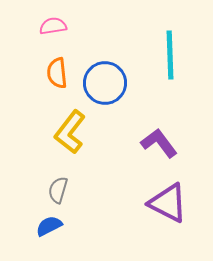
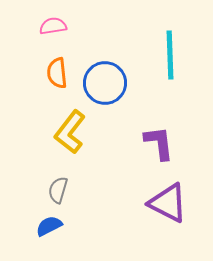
purple L-shape: rotated 30 degrees clockwise
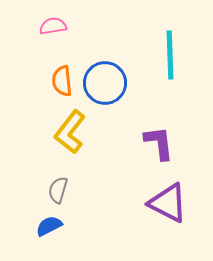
orange semicircle: moved 5 px right, 8 px down
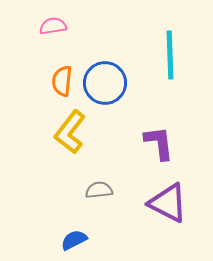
orange semicircle: rotated 12 degrees clockwise
gray semicircle: moved 41 px right; rotated 68 degrees clockwise
blue semicircle: moved 25 px right, 14 px down
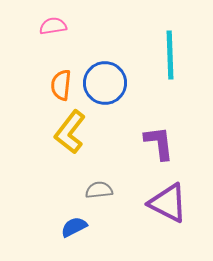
orange semicircle: moved 1 px left, 4 px down
blue semicircle: moved 13 px up
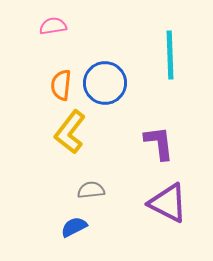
gray semicircle: moved 8 px left
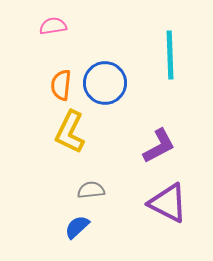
yellow L-shape: rotated 12 degrees counterclockwise
purple L-shape: moved 3 px down; rotated 69 degrees clockwise
blue semicircle: moved 3 px right; rotated 16 degrees counterclockwise
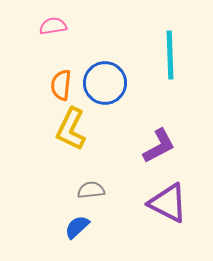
yellow L-shape: moved 1 px right, 3 px up
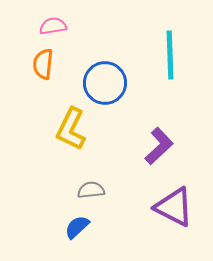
orange semicircle: moved 18 px left, 21 px up
purple L-shape: rotated 15 degrees counterclockwise
purple triangle: moved 6 px right, 4 px down
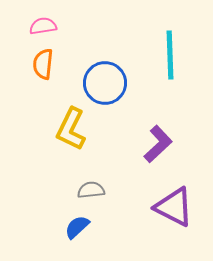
pink semicircle: moved 10 px left
purple L-shape: moved 1 px left, 2 px up
